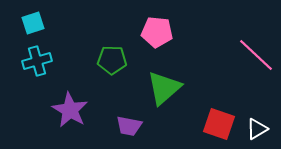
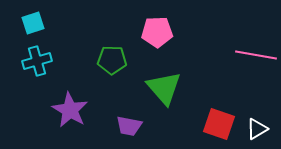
pink pentagon: rotated 8 degrees counterclockwise
pink line: rotated 33 degrees counterclockwise
green triangle: rotated 30 degrees counterclockwise
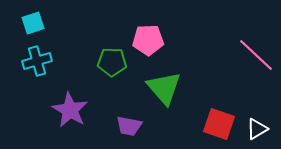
pink pentagon: moved 9 px left, 8 px down
pink line: rotated 33 degrees clockwise
green pentagon: moved 2 px down
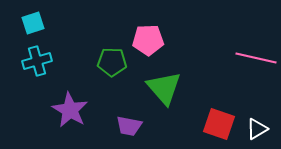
pink line: moved 3 px down; rotated 30 degrees counterclockwise
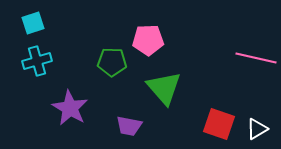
purple star: moved 2 px up
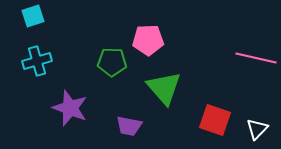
cyan square: moved 7 px up
purple star: rotated 9 degrees counterclockwise
red square: moved 4 px left, 4 px up
white triangle: rotated 15 degrees counterclockwise
